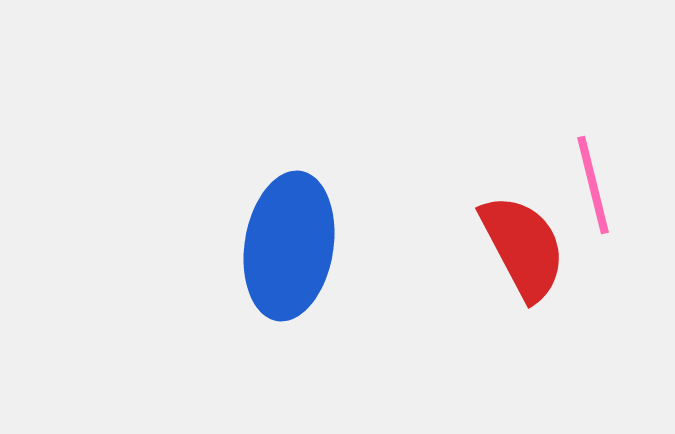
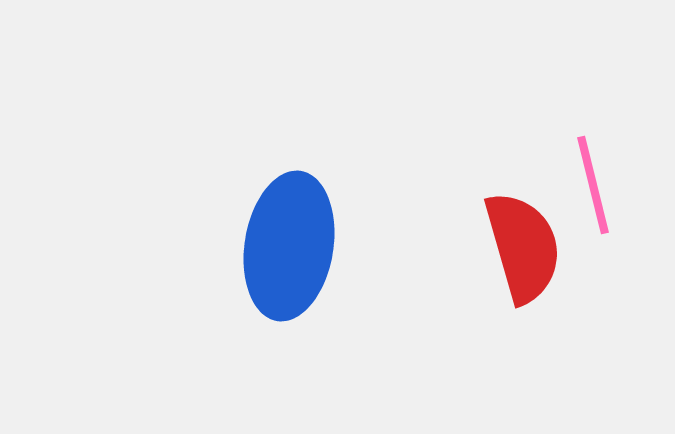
red semicircle: rotated 12 degrees clockwise
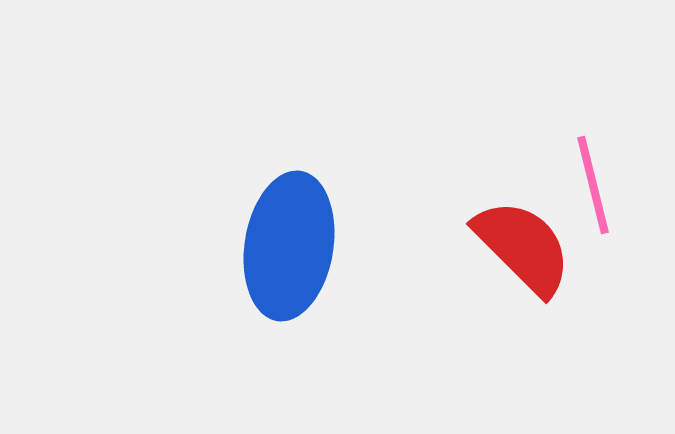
red semicircle: rotated 29 degrees counterclockwise
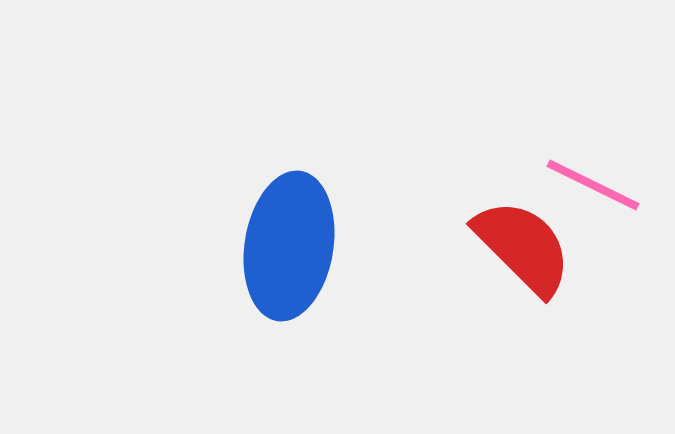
pink line: rotated 50 degrees counterclockwise
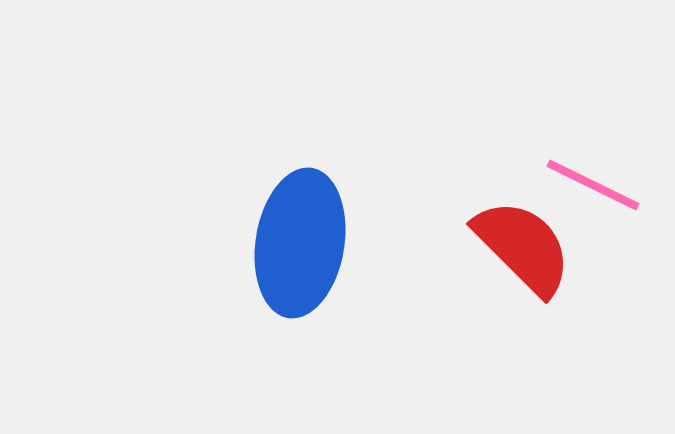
blue ellipse: moved 11 px right, 3 px up
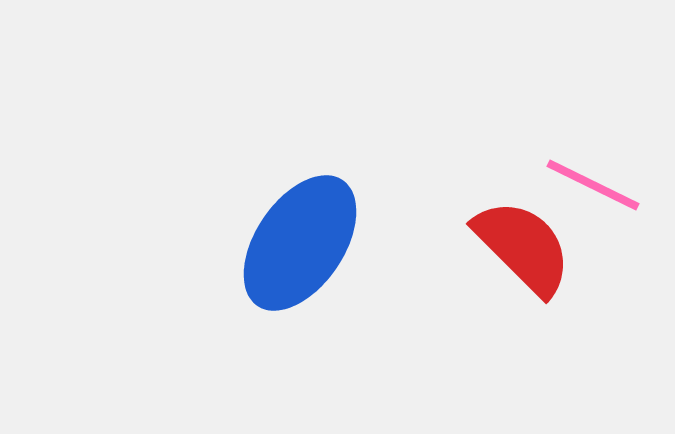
blue ellipse: rotated 25 degrees clockwise
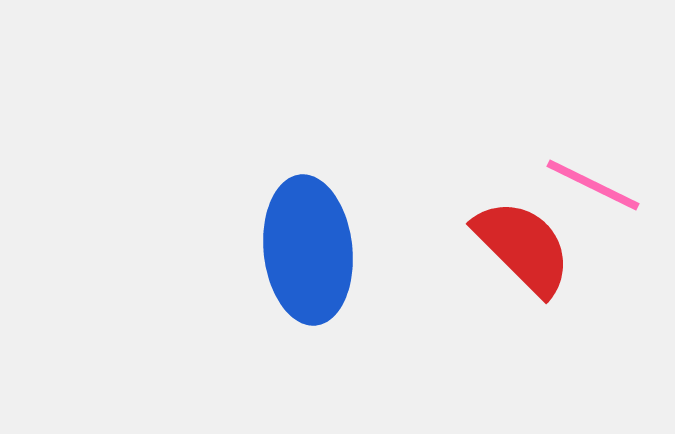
blue ellipse: moved 8 px right, 7 px down; rotated 40 degrees counterclockwise
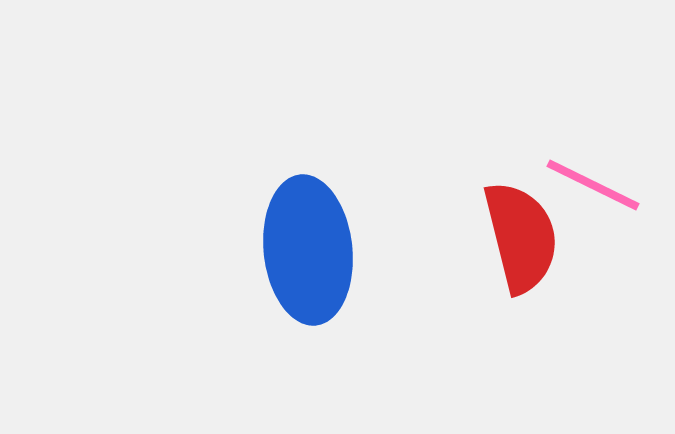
red semicircle: moved 2 px left, 10 px up; rotated 31 degrees clockwise
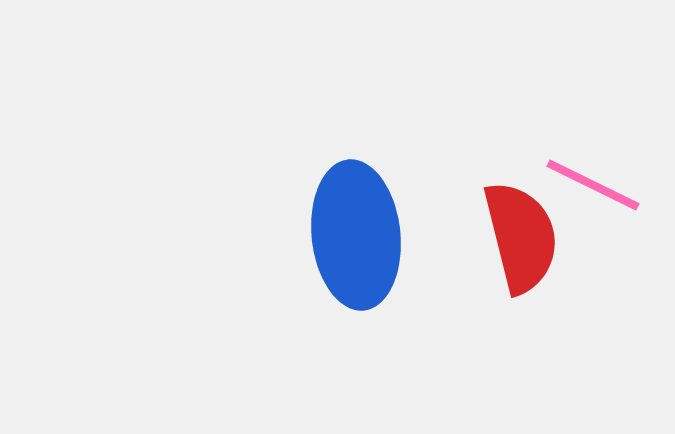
blue ellipse: moved 48 px right, 15 px up
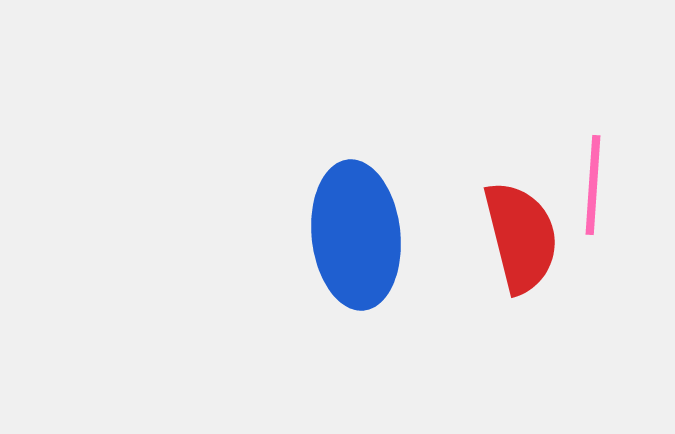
pink line: rotated 68 degrees clockwise
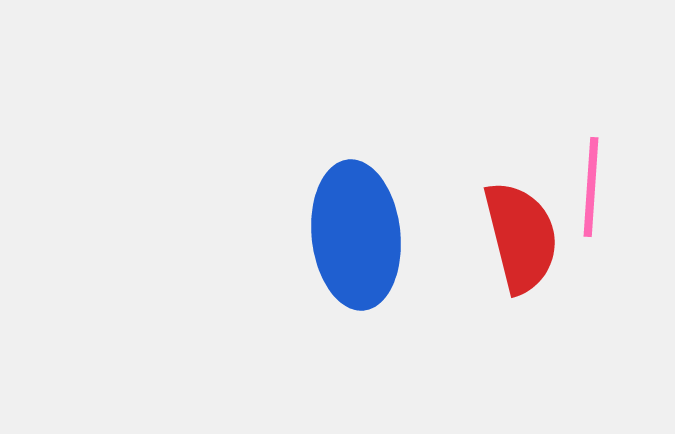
pink line: moved 2 px left, 2 px down
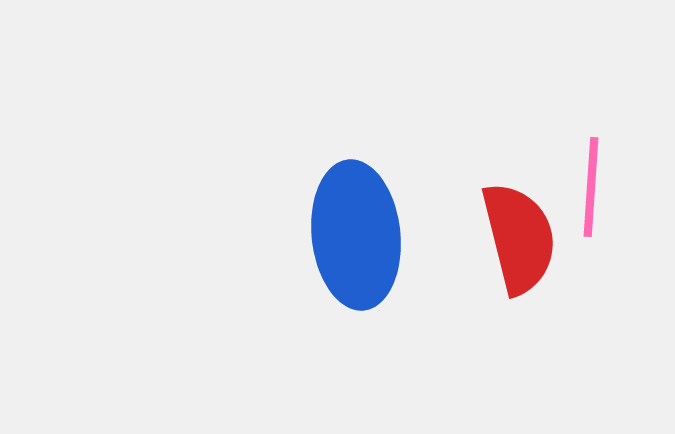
red semicircle: moved 2 px left, 1 px down
